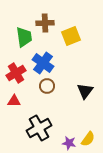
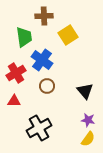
brown cross: moved 1 px left, 7 px up
yellow square: moved 3 px left, 1 px up; rotated 12 degrees counterclockwise
blue cross: moved 1 px left, 3 px up
black triangle: rotated 18 degrees counterclockwise
purple star: moved 19 px right, 23 px up
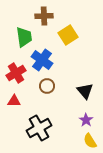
purple star: moved 2 px left; rotated 24 degrees clockwise
yellow semicircle: moved 2 px right, 2 px down; rotated 112 degrees clockwise
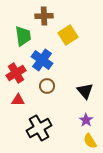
green trapezoid: moved 1 px left, 1 px up
red triangle: moved 4 px right, 1 px up
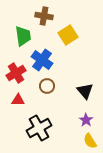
brown cross: rotated 12 degrees clockwise
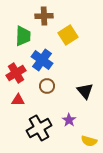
brown cross: rotated 12 degrees counterclockwise
green trapezoid: rotated 10 degrees clockwise
purple star: moved 17 px left
yellow semicircle: moved 1 px left; rotated 42 degrees counterclockwise
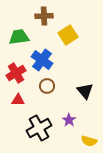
green trapezoid: moved 4 px left, 1 px down; rotated 100 degrees counterclockwise
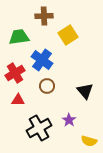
red cross: moved 1 px left
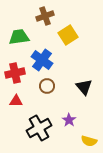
brown cross: moved 1 px right; rotated 18 degrees counterclockwise
red cross: rotated 18 degrees clockwise
black triangle: moved 1 px left, 4 px up
red triangle: moved 2 px left, 1 px down
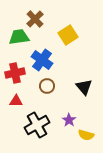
brown cross: moved 10 px left, 3 px down; rotated 24 degrees counterclockwise
black cross: moved 2 px left, 3 px up
yellow semicircle: moved 3 px left, 6 px up
